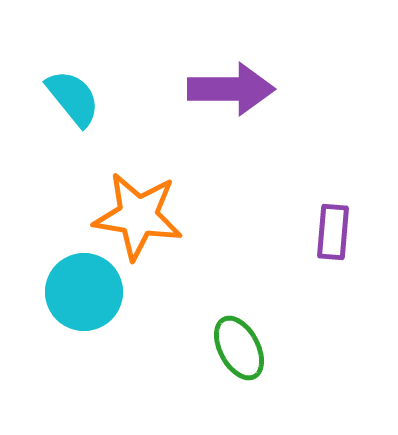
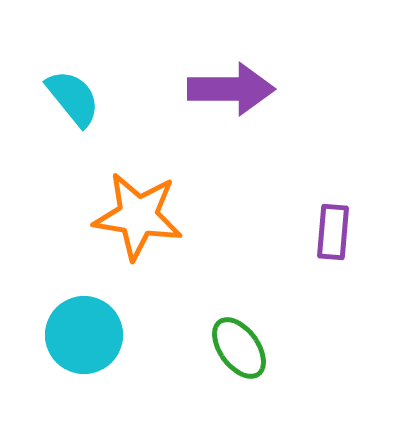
cyan circle: moved 43 px down
green ellipse: rotated 8 degrees counterclockwise
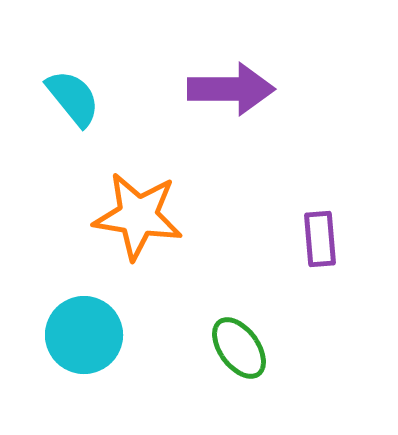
purple rectangle: moved 13 px left, 7 px down; rotated 10 degrees counterclockwise
